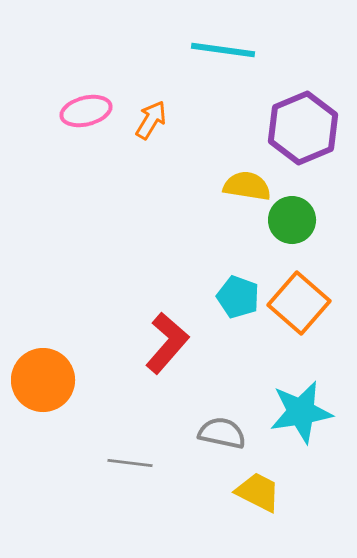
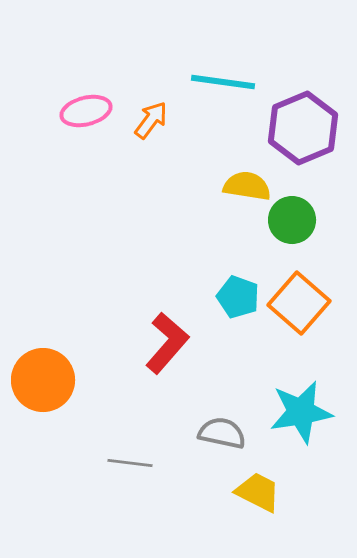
cyan line: moved 32 px down
orange arrow: rotated 6 degrees clockwise
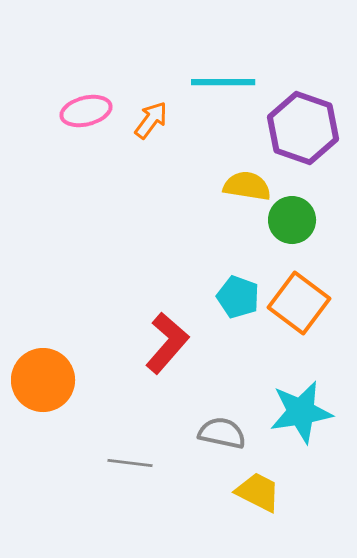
cyan line: rotated 8 degrees counterclockwise
purple hexagon: rotated 18 degrees counterclockwise
orange square: rotated 4 degrees counterclockwise
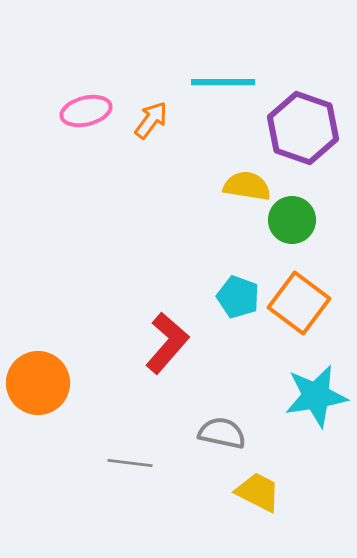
orange circle: moved 5 px left, 3 px down
cyan star: moved 15 px right, 16 px up
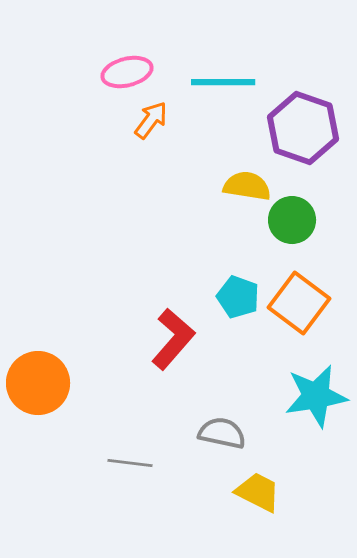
pink ellipse: moved 41 px right, 39 px up
red L-shape: moved 6 px right, 4 px up
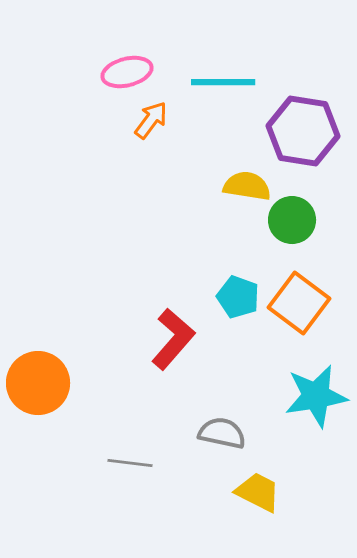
purple hexagon: moved 3 px down; rotated 10 degrees counterclockwise
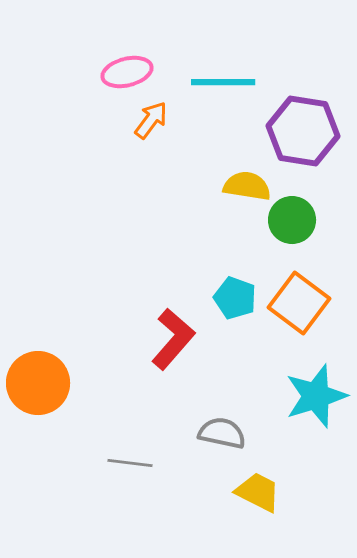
cyan pentagon: moved 3 px left, 1 px down
cyan star: rotated 8 degrees counterclockwise
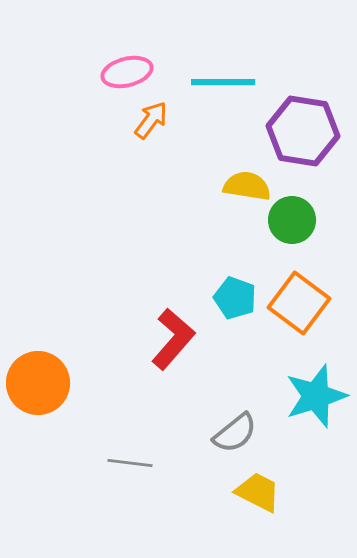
gray semicircle: moved 13 px right; rotated 129 degrees clockwise
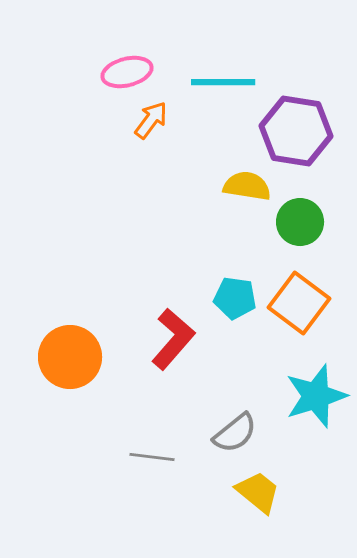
purple hexagon: moved 7 px left
green circle: moved 8 px right, 2 px down
cyan pentagon: rotated 12 degrees counterclockwise
orange circle: moved 32 px right, 26 px up
gray line: moved 22 px right, 6 px up
yellow trapezoid: rotated 12 degrees clockwise
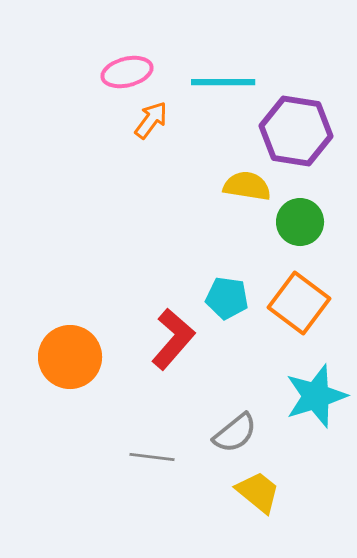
cyan pentagon: moved 8 px left
